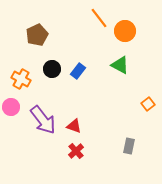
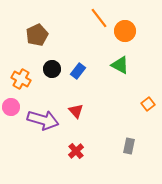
purple arrow: rotated 36 degrees counterclockwise
red triangle: moved 2 px right, 15 px up; rotated 28 degrees clockwise
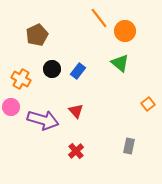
green triangle: moved 2 px up; rotated 12 degrees clockwise
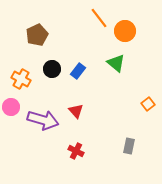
green triangle: moved 4 px left
red cross: rotated 21 degrees counterclockwise
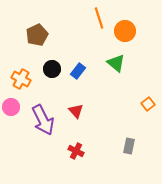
orange line: rotated 20 degrees clockwise
purple arrow: rotated 48 degrees clockwise
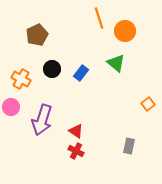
blue rectangle: moved 3 px right, 2 px down
red triangle: moved 20 px down; rotated 14 degrees counterclockwise
purple arrow: moved 1 px left; rotated 44 degrees clockwise
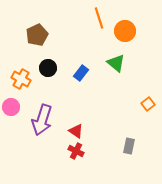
black circle: moved 4 px left, 1 px up
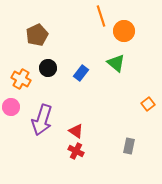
orange line: moved 2 px right, 2 px up
orange circle: moved 1 px left
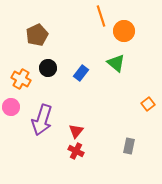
red triangle: rotated 35 degrees clockwise
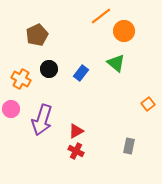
orange line: rotated 70 degrees clockwise
black circle: moved 1 px right, 1 px down
pink circle: moved 2 px down
red triangle: rotated 21 degrees clockwise
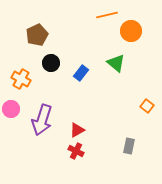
orange line: moved 6 px right, 1 px up; rotated 25 degrees clockwise
orange circle: moved 7 px right
black circle: moved 2 px right, 6 px up
orange square: moved 1 px left, 2 px down; rotated 16 degrees counterclockwise
red triangle: moved 1 px right, 1 px up
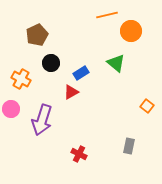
blue rectangle: rotated 21 degrees clockwise
red triangle: moved 6 px left, 38 px up
red cross: moved 3 px right, 3 px down
